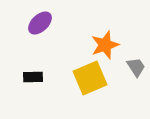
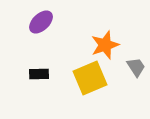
purple ellipse: moved 1 px right, 1 px up
black rectangle: moved 6 px right, 3 px up
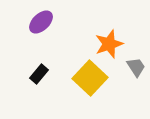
orange star: moved 4 px right, 1 px up
black rectangle: rotated 48 degrees counterclockwise
yellow square: rotated 24 degrees counterclockwise
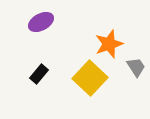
purple ellipse: rotated 15 degrees clockwise
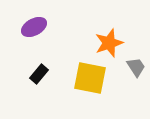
purple ellipse: moved 7 px left, 5 px down
orange star: moved 1 px up
yellow square: rotated 32 degrees counterclockwise
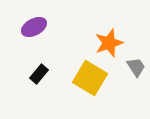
yellow square: rotated 20 degrees clockwise
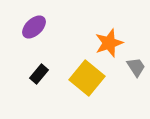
purple ellipse: rotated 15 degrees counterclockwise
yellow square: moved 3 px left; rotated 8 degrees clockwise
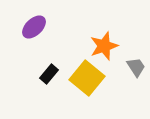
orange star: moved 5 px left, 3 px down
black rectangle: moved 10 px right
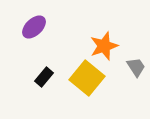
black rectangle: moved 5 px left, 3 px down
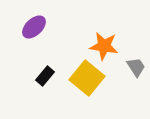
orange star: rotated 28 degrees clockwise
black rectangle: moved 1 px right, 1 px up
